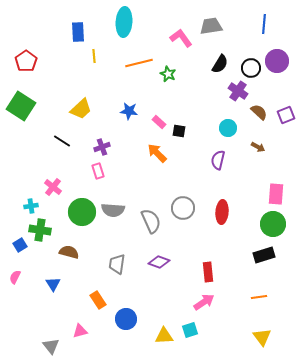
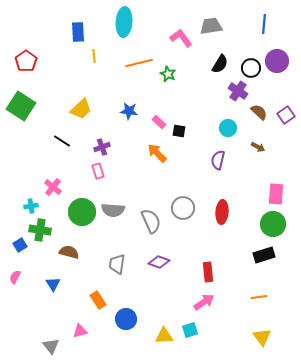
purple square at (286, 115): rotated 12 degrees counterclockwise
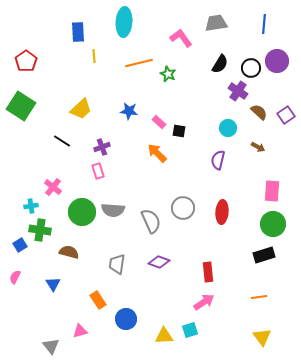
gray trapezoid at (211, 26): moved 5 px right, 3 px up
pink rectangle at (276, 194): moved 4 px left, 3 px up
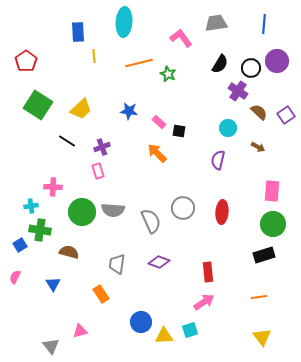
green square at (21, 106): moved 17 px right, 1 px up
black line at (62, 141): moved 5 px right
pink cross at (53, 187): rotated 36 degrees counterclockwise
orange rectangle at (98, 300): moved 3 px right, 6 px up
blue circle at (126, 319): moved 15 px right, 3 px down
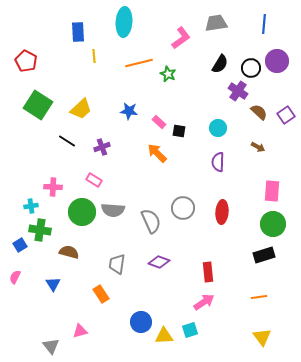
pink L-shape at (181, 38): rotated 90 degrees clockwise
red pentagon at (26, 61): rotated 10 degrees counterclockwise
cyan circle at (228, 128): moved 10 px left
purple semicircle at (218, 160): moved 2 px down; rotated 12 degrees counterclockwise
pink rectangle at (98, 171): moved 4 px left, 9 px down; rotated 42 degrees counterclockwise
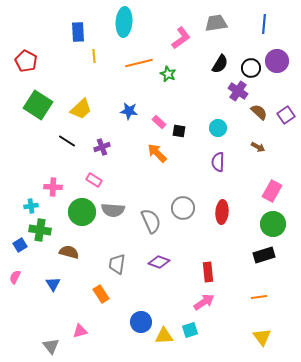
pink rectangle at (272, 191): rotated 25 degrees clockwise
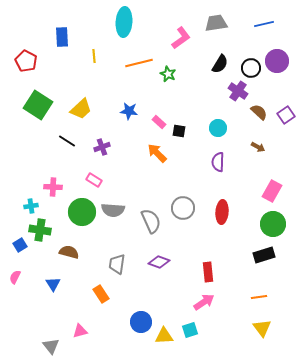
blue line at (264, 24): rotated 72 degrees clockwise
blue rectangle at (78, 32): moved 16 px left, 5 px down
yellow triangle at (262, 337): moved 9 px up
